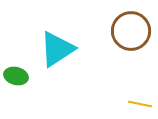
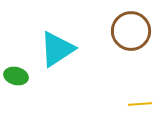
yellow line: rotated 15 degrees counterclockwise
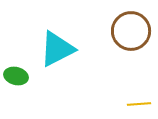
cyan triangle: rotated 6 degrees clockwise
yellow line: moved 1 px left
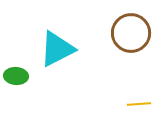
brown circle: moved 2 px down
green ellipse: rotated 10 degrees counterclockwise
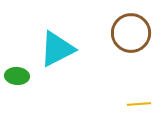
green ellipse: moved 1 px right
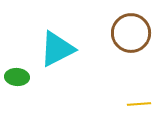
green ellipse: moved 1 px down
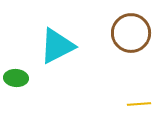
cyan triangle: moved 3 px up
green ellipse: moved 1 px left, 1 px down
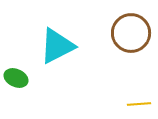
green ellipse: rotated 20 degrees clockwise
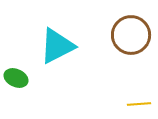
brown circle: moved 2 px down
